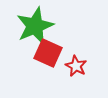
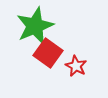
red square: rotated 12 degrees clockwise
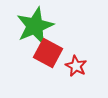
red square: rotated 8 degrees counterclockwise
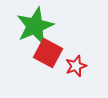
red star: rotated 25 degrees clockwise
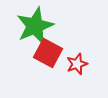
red star: moved 1 px right, 2 px up
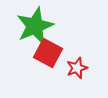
red star: moved 4 px down
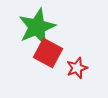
green star: moved 2 px right, 1 px down
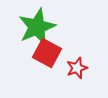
red square: moved 1 px left
